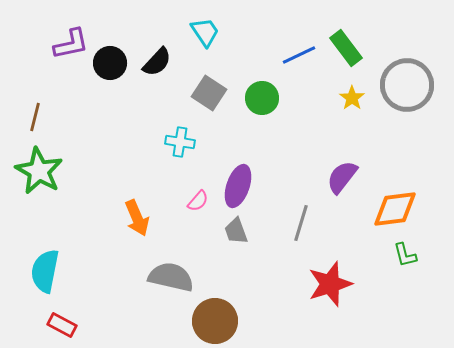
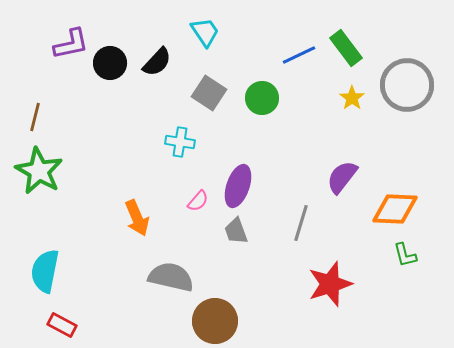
orange diamond: rotated 9 degrees clockwise
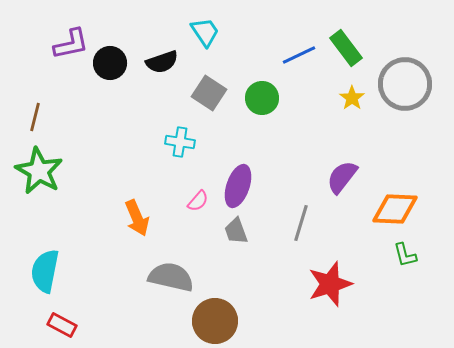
black semicircle: moved 5 px right; rotated 28 degrees clockwise
gray circle: moved 2 px left, 1 px up
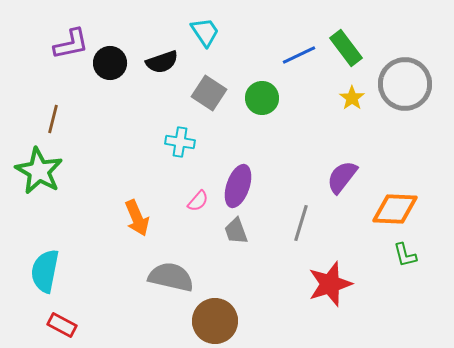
brown line: moved 18 px right, 2 px down
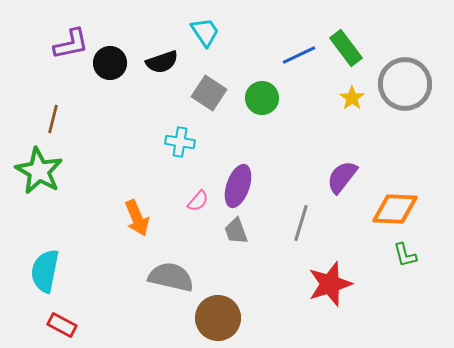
brown circle: moved 3 px right, 3 px up
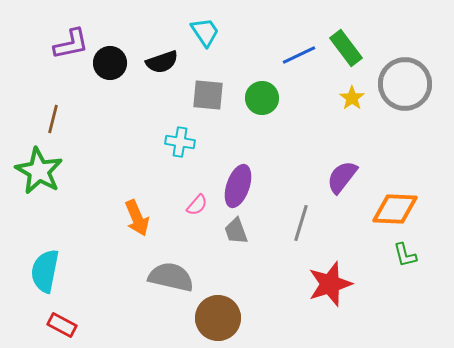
gray square: moved 1 px left, 2 px down; rotated 28 degrees counterclockwise
pink semicircle: moved 1 px left, 4 px down
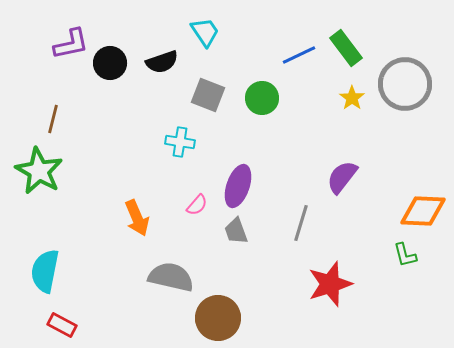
gray square: rotated 16 degrees clockwise
orange diamond: moved 28 px right, 2 px down
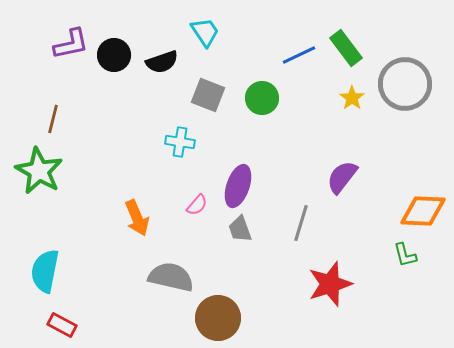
black circle: moved 4 px right, 8 px up
gray trapezoid: moved 4 px right, 2 px up
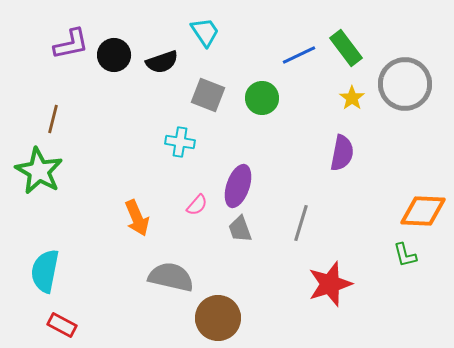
purple semicircle: moved 24 px up; rotated 153 degrees clockwise
